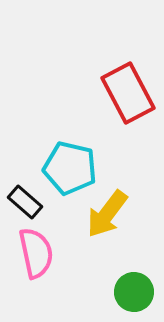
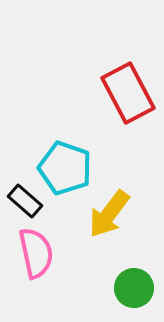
cyan pentagon: moved 5 px left; rotated 6 degrees clockwise
black rectangle: moved 1 px up
yellow arrow: moved 2 px right
green circle: moved 4 px up
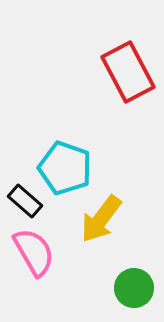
red rectangle: moved 21 px up
yellow arrow: moved 8 px left, 5 px down
pink semicircle: moved 2 px left, 1 px up; rotated 18 degrees counterclockwise
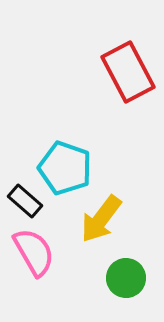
green circle: moved 8 px left, 10 px up
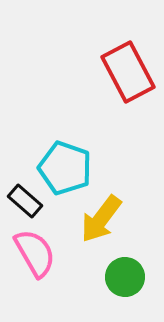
pink semicircle: moved 1 px right, 1 px down
green circle: moved 1 px left, 1 px up
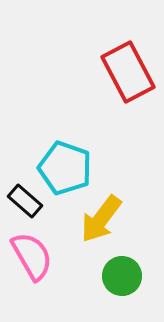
pink semicircle: moved 3 px left, 3 px down
green circle: moved 3 px left, 1 px up
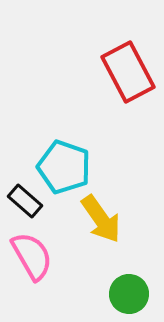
cyan pentagon: moved 1 px left, 1 px up
yellow arrow: rotated 72 degrees counterclockwise
green circle: moved 7 px right, 18 px down
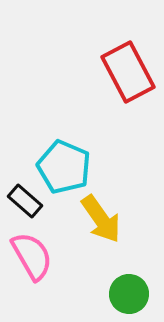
cyan pentagon: rotated 4 degrees clockwise
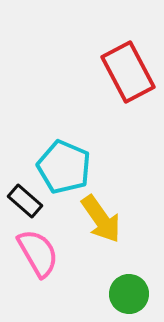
pink semicircle: moved 6 px right, 3 px up
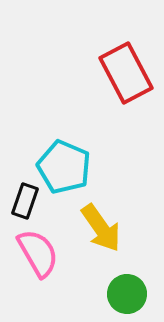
red rectangle: moved 2 px left, 1 px down
black rectangle: rotated 68 degrees clockwise
yellow arrow: moved 9 px down
green circle: moved 2 px left
